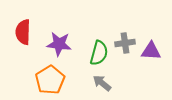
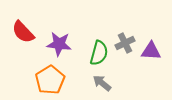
red semicircle: rotated 45 degrees counterclockwise
gray cross: rotated 18 degrees counterclockwise
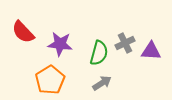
purple star: moved 1 px right
gray arrow: rotated 108 degrees clockwise
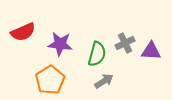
red semicircle: rotated 70 degrees counterclockwise
green semicircle: moved 2 px left, 1 px down
gray arrow: moved 2 px right, 2 px up
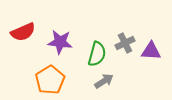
purple star: moved 2 px up
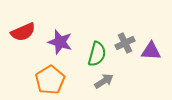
purple star: rotated 10 degrees clockwise
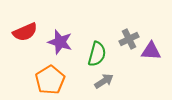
red semicircle: moved 2 px right
gray cross: moved 4 px right, 4 px up
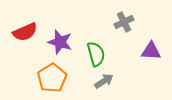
gray cross: moved 5 px left, 17 px up
green semicircle: moved 1 px left; rotated 30 degrees counterclockwise
orange pentagon: moved 2 px right, 2 px up
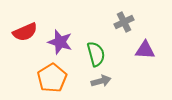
purple triangle: moved 6 px left, 1 px up
gray arrow: moved 3 px left; rotated 18 degrees clockwise
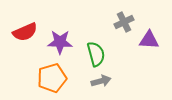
purple star: rotated 15 degrees counterclockwise
purple triangle: moved 4 px right, 10 px up
orange pentagon: rotated 16 degrees clockwise
